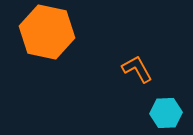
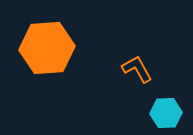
orange hexagon: moved 16 px down; rotated 16 degrees counterclockwise
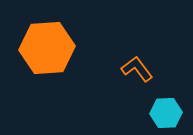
orange L-shape: rotated 8 degrees counterclockwise
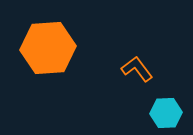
orange hexagon: moved 1 px right
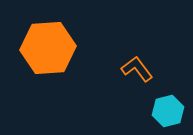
cyan hexagon: moved 2 px right, 2 px up; rotated 12 degrees counterclockwise
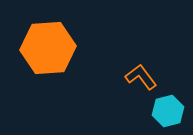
orange L-shape: moved 4 px right, 8 px down
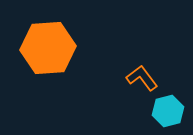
orange L-shape: moved 1 px right, 1 px down
